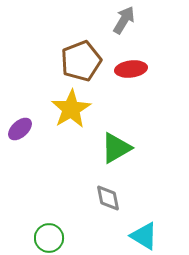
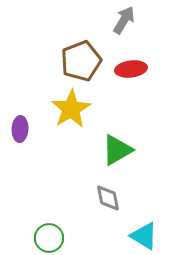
purple ellipse: rotated 45 degrees counterclockwise
green triangle: moved 1 px right, 2 px down
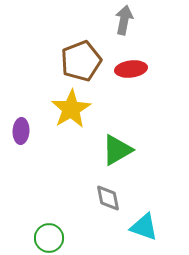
gray arrow: rotated 20 degrees counterclockwise
purple ellipse: moved 1 px right, 2 px down
cyan triangle: moved 9 px up; rotated 12 degrees counterclockwise
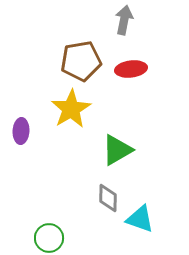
brown pentagon: rotated 12 degrees clockwise
gray diamond: rotated 12 degrees clockwise
cyan triangle: moved 4 px left, 8 px up
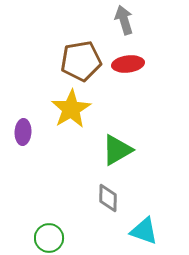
gray arrow: rotated 28 degrees counterclockwise
red ellipse: moved 3 px left, 5 px up
purple ellipse: moved 2 px right, 1 px down
cyan triangle: moved 4 px right, 12 px down
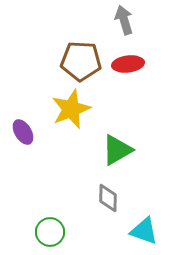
brown pentagon: rotated 12 degrees clockwise
yellow star: rotated 9 degrees clockwise
purple ellipse: rotated 35 degrees counterclockwise
green circle: moved 1 px right, 6 px up
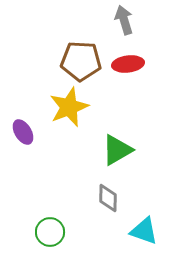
yellow star: moved 2 px left, 2 px up
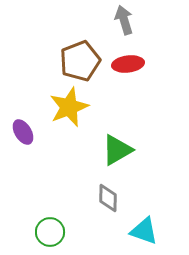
brown pentagon: moved 1 px left; rotated 24 degrees counterclockwise
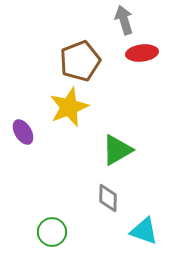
red ellipse: moved 14 px right, 11 px up
green circle: moved 2 px right
